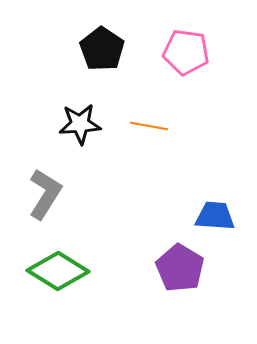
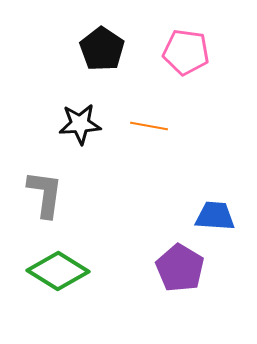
gray L-shape: rotated 24 degrees counterclockwise
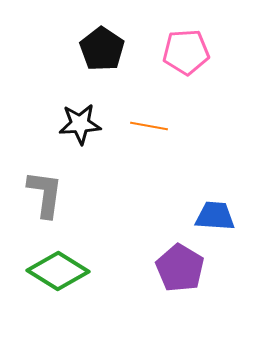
pink pentagon: rotated 12 degrees counterclockwise
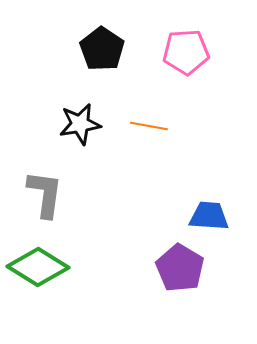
black star: rotated 6 degrees counterclockwise
blue trapezoid: moved 6 px left
green diamond: moved 20 px left, 4 px up
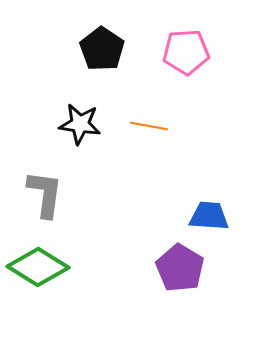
black star: rotated 18 degrees clockwise
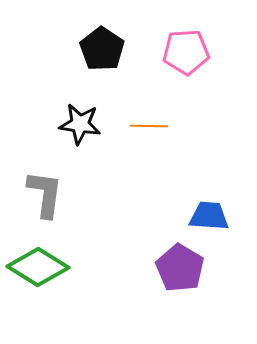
orange line: rotated 9 degrees counterclockwise
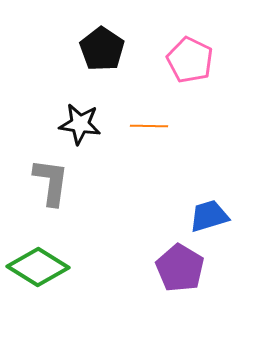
pink pentagon: moved 4 px right, 8 px down; rotated 30 degrees clockwise
gray L-shape: moved 6 px right, 12 px up
blue trapezoid: rotated 21 degrees counterclockwise
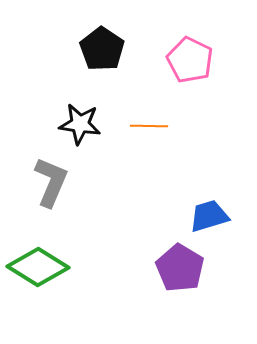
gray L-shape: rotated 15 degrees clockwise
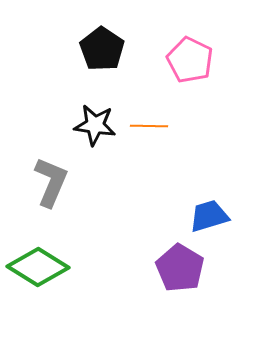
black star: moved 15 px right, 1 px down
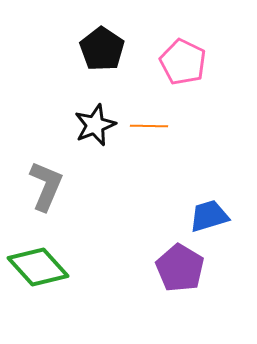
pink pentagon: moved 7 px left, 2 px down
black star: rotated 30 degrees counterclockwise
gray L-shape: moved 5 px left, 4 px down
green diamond: rotated 16 degrees clockwise
